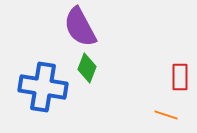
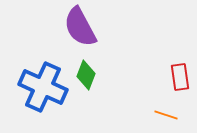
green diamond: moved 1 px left, 7 px down
red rectangle: rotated 8 degrees counterclockwise
blue cross: rotated 15 degrees clockwise
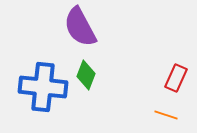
red rectangle: moved 4 px left, 1 px down; rotated 32 degrees clockwise
blue cross: rotated 18 degrees counterclockwise
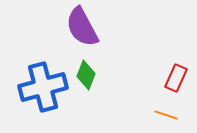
purple semicircle: moved 2 px right
blue cross: rotated 21 degrees counterclockwise
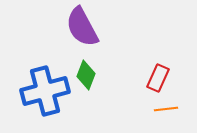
red rectangle: moved 18 px left
blue cross: moved 2 px right, 4 px down
orange line: moved 6 px up; rotated 25 degrees counterclockwise
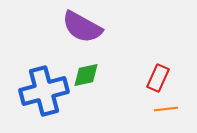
purple semicircle: rotated 33 degrees counterclockwise
green diamond: rotated 56 degrees clockwise
blue cross: moved 1 px left
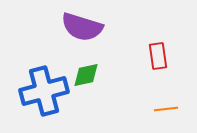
purple semicircle: rotated 12 degrees counterclockwise
red rectangle: moved 22 px up; rotated 32 degrees counterclockwise
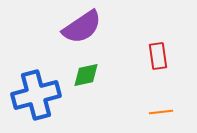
purple semicircle: rotated 51 degrees counterclockwise
blue cross: moved 8 px left, 4 px down
orange line: moved 5 px left, 3 px down
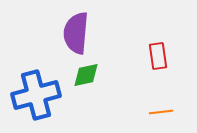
purple semicircle: moved 6 px left, 6 px down; rotated 129 degrees clockwise
